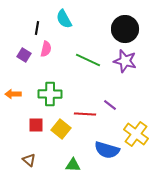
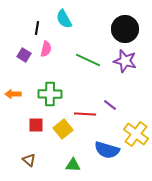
yellow square: moved 2 px right; rotated 12 degrees clockwise
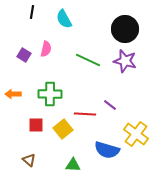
black line: moved 5 px left, 16 px up
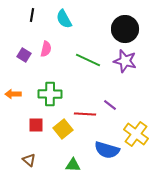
black line: moved 3 px down
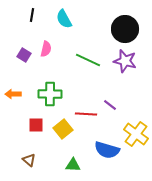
red line: moved 1 px right
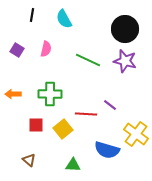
purple square: moved 7 px left, 5 px up
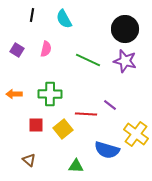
orange arrow: moved 1 px right
green triangle: moved 3 px right, 1 px down
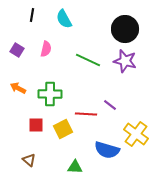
orange arrow: moved 4 px right, 6 px up; rotated 28 degrees clockwise
yellow square: rotated 12 degrees clockwise
green triangle: moved 1 px left, 1 px down
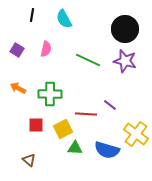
green triangle: moved 19 px up
